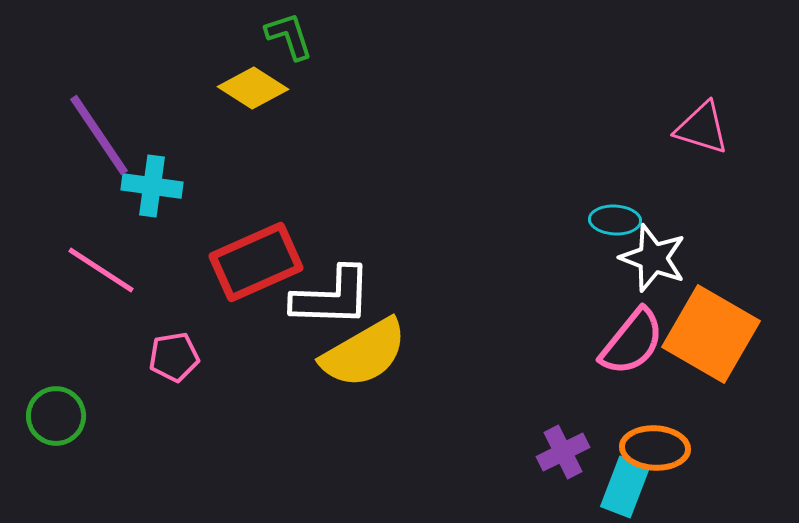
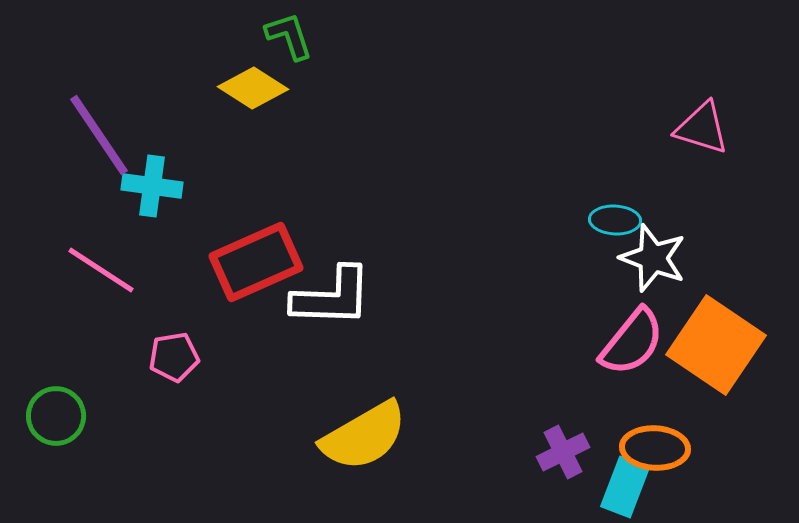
orange square: moved 5 px right, 11 px down; rotated 4 degrees clockwise
yellow semicircle: moved 83 px down
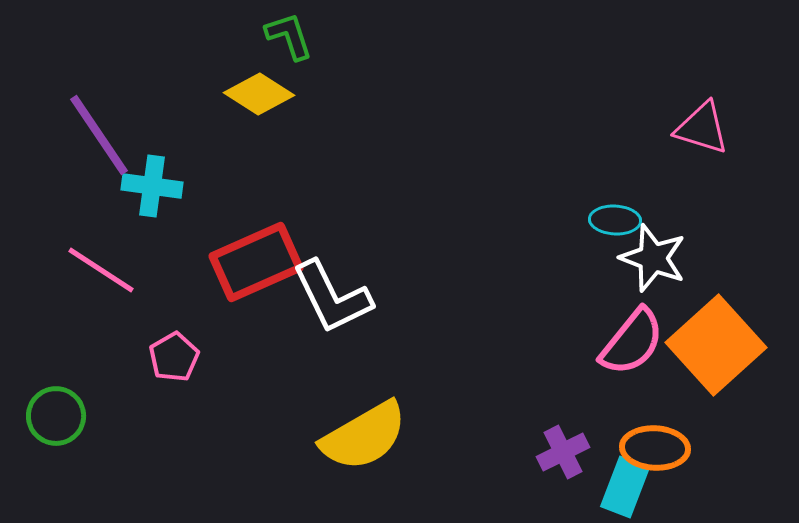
yellow diamond: moved 6 px right, 6 px down
white L-shape: rotated 62 degrees clockwise
orange square: rotated 14 degrees clockwise
pink pentagon: rotated 21 degrees counterclockwise
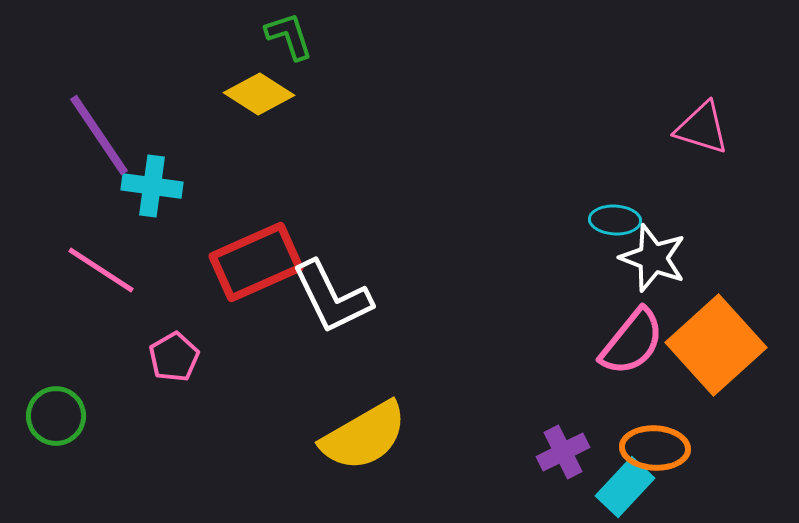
cyan rectangle: rotated 22 degrees clockwise
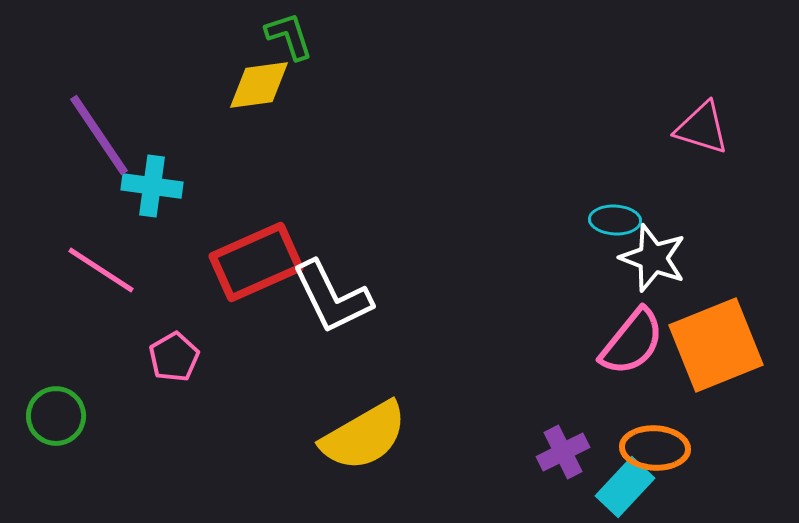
yellow diamond: moved 9 px up; rotated 40 degrees counterclockwise
orange square: rotated 20 degrees clockwise
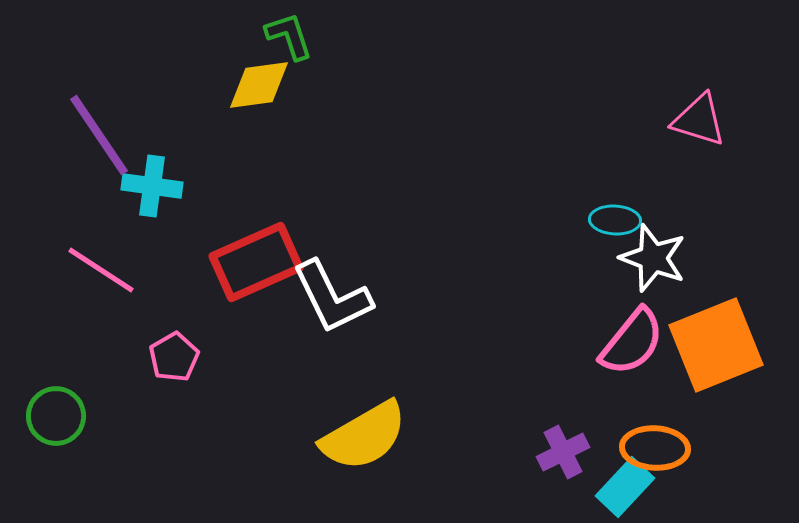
pink triangle: moved 3 px left, 8 px up
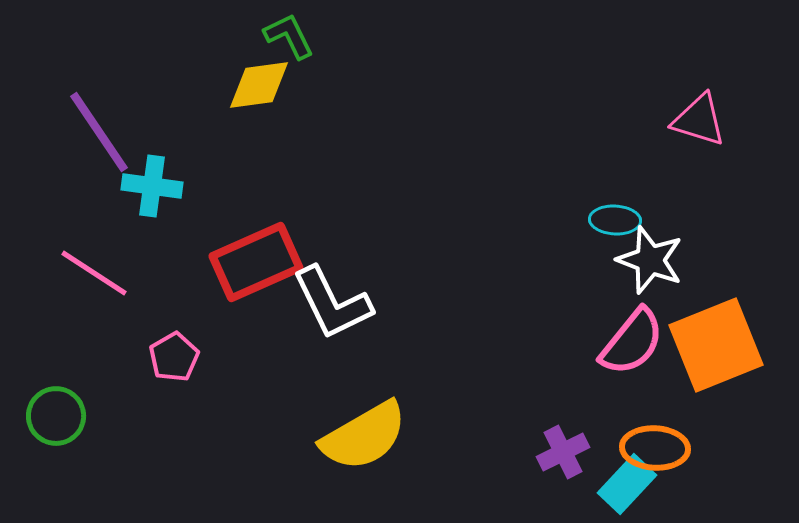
green L-shape: rotated 8 degrees counterclockwise
purple line: moved 3 px up
white star: moved 3 px left, 2 px down
pink line: moved 7 px left, 3 px down
white L-shape: moved 6 px down
cyan rectangle: moved 2 px right, 3 px up
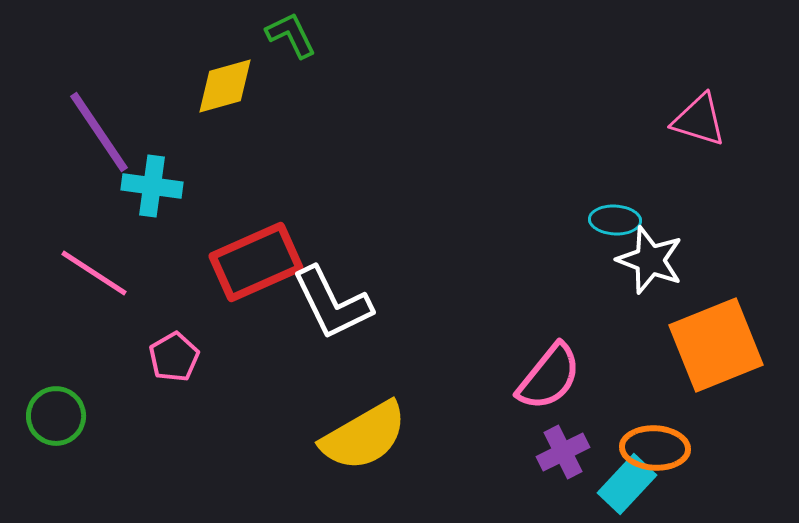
green L-shape: moved 2 px right, 1 px up
yellow diamond: moved 34 px left, 1 px down; rotated 8 degrees counterclockwise
pink semicircle: moved 83 px left, 35 px down
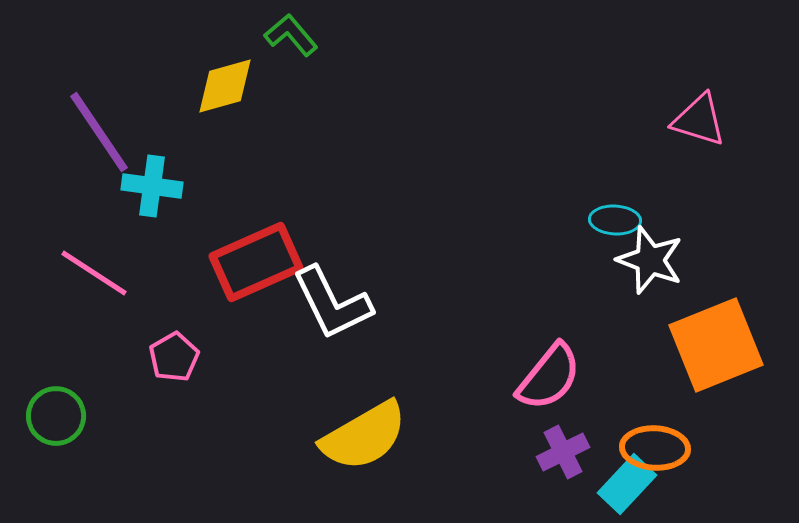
green L-shape: rotated 14 degrees counterclockwise
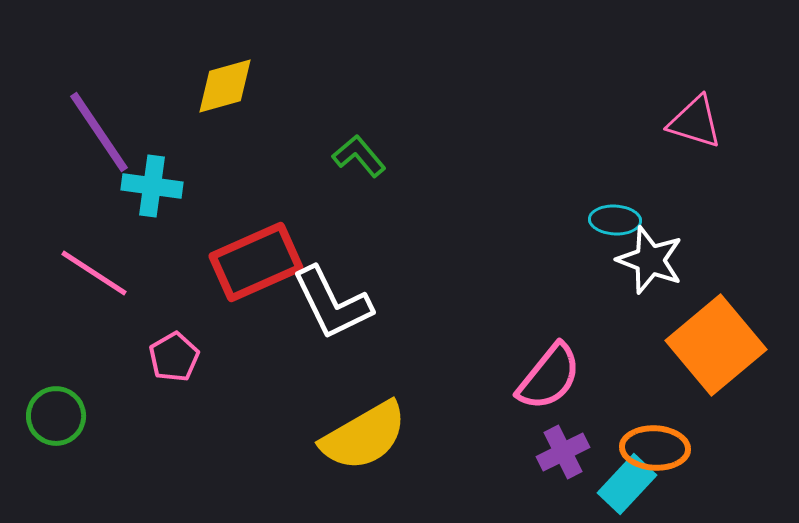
green L-shape: moved 68 px right, 121 px down
pink triangle: moved 4 px left, 2 px down
orange square: rotated 18 degrees counterclockwise
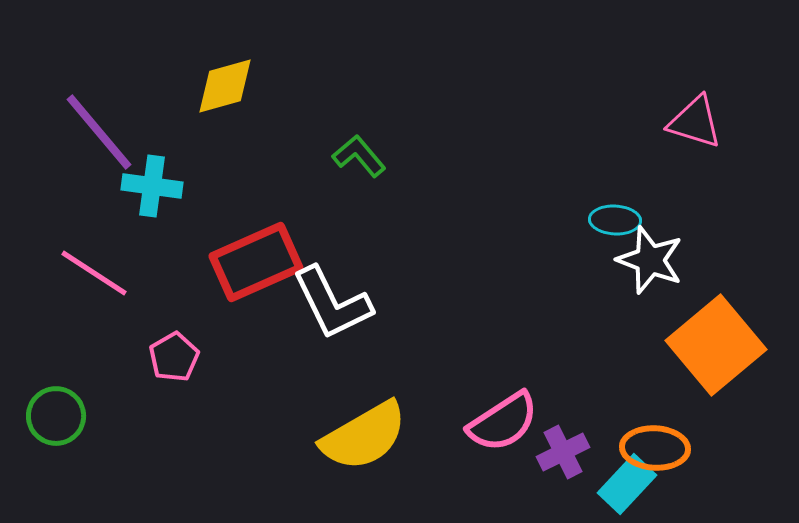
purple line: rotated 6 degrees counterclockwise
pink semicircle: moved 46 px left, 45 px down; rotated 18 degrees clockwise
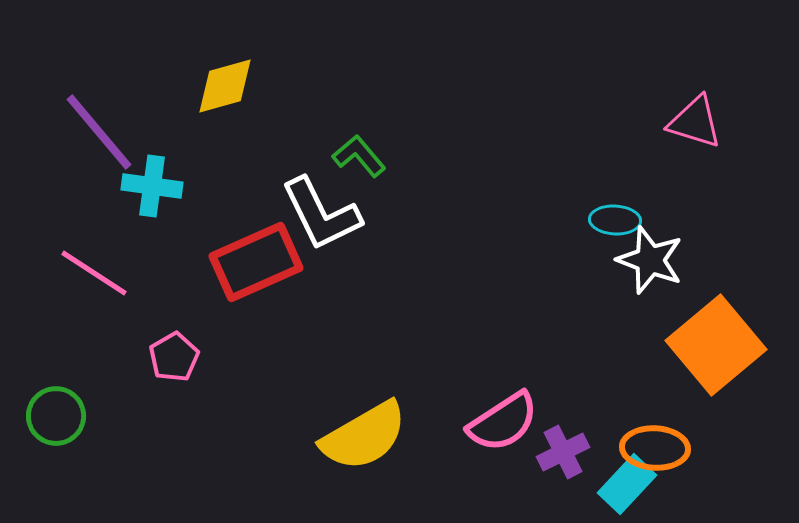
white L-shape: moved 11 px left, 89 px up
